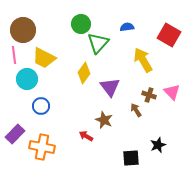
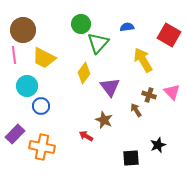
cyan circle: moved 7 px down
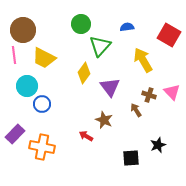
green triangle: moved 2 px right, 3 px down
blue circle: moved 1 px right, 2 px up
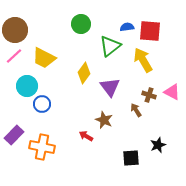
brown circle: moved 8 px left
red square: moved 19 px left, 4 px up; rotated 25 degrees counterclockwise
green triangle: moved 10 px right; rotated 10 degrees clockwise
pink line: moved 1 px down; rotated 54 degrees clockwise
pink triangle: rotated 18 degrees counterclockwise
purple rectangle: moved 1 px left, 1 px down
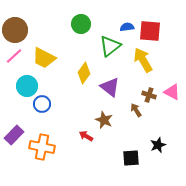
purple triangle: rotated 15 degrees counterclockwise
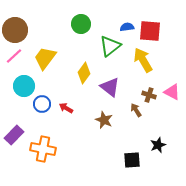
yellow trapezoid: moved 1 px right; rotated 100 degrees clockwise
cyan circle: moved 3 px left
red arrow: moved 20 px left, 28 px up
orange cross: moved 1 px right, 2 px down
black square: moved 1 px right, 2 px down
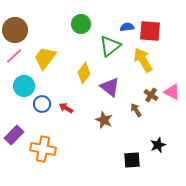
brown cross: moved 2 px right; rotated 16 degrees clockwise
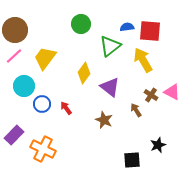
red arrow: rotated 24 degrees clockwise
orange cross: rotated 15 degrees clockwise
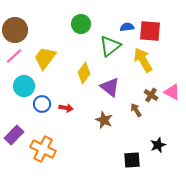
red arrow: rotated 136 degrees clockwise
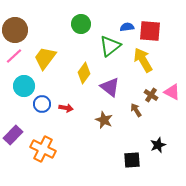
purple rectangle: moved 1 px left
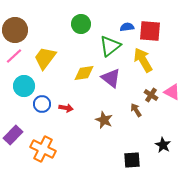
yellow diamond: rotated 45 degrees clockwise
purple triangle: moved 1 px right, 9 px up
black star: moved 5 px right; rotated 21 degrees counterclockwise
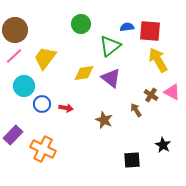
yellow arrow: moved 15 px right
